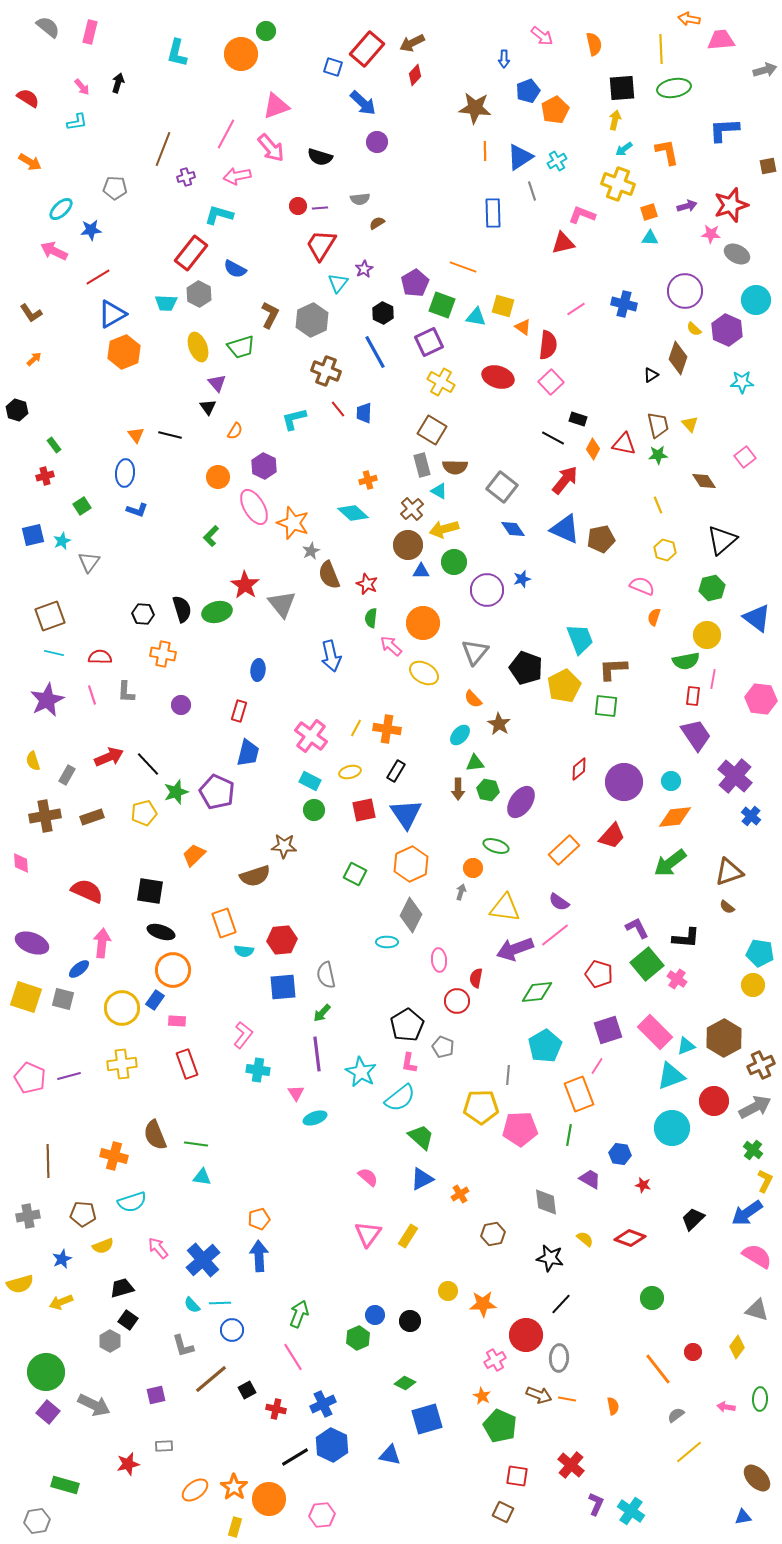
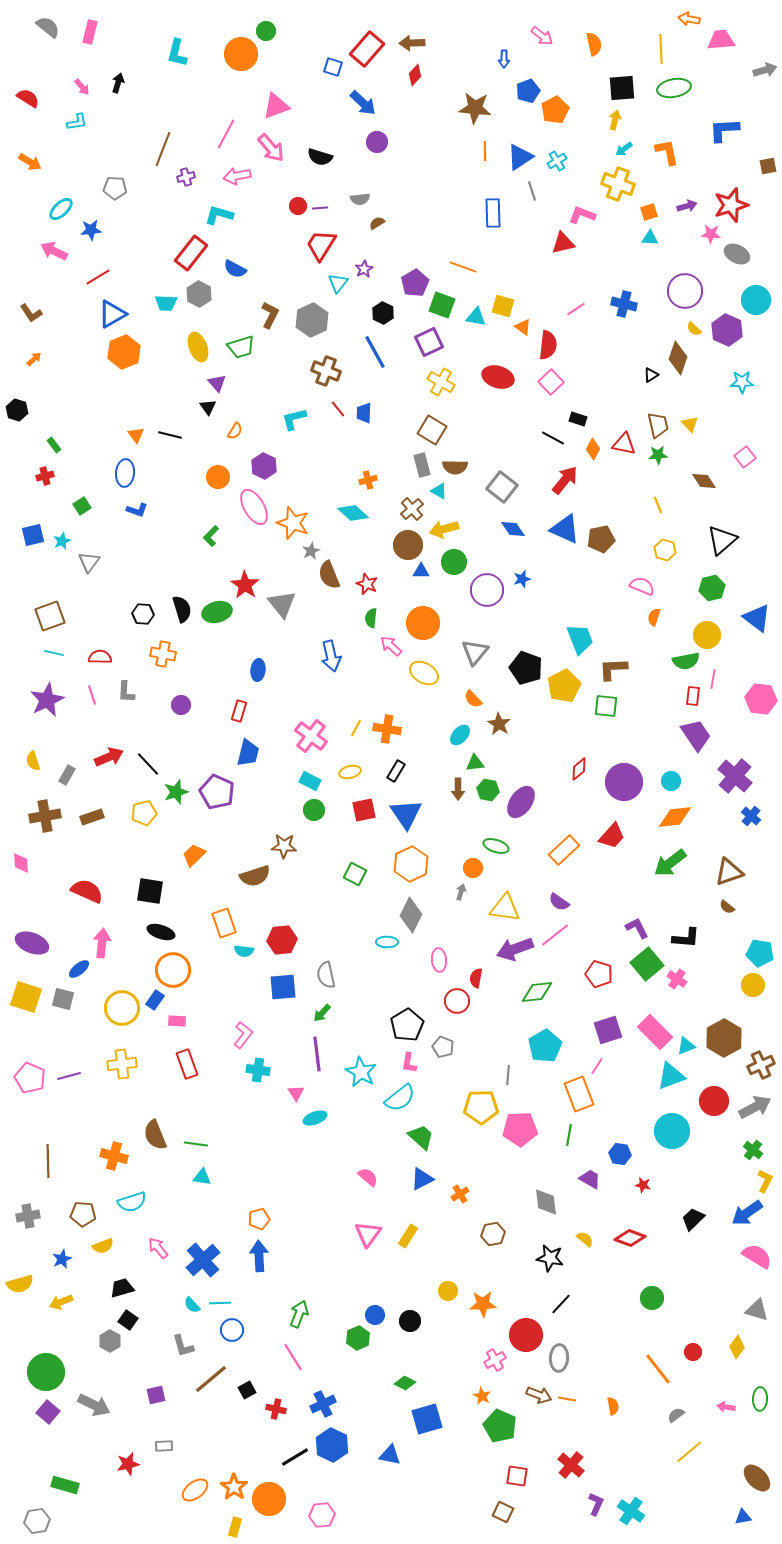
brown arrow at (412, 43): rotated 25 degrees clockwise
cyan circle at (672, 1128): moved 3 px down
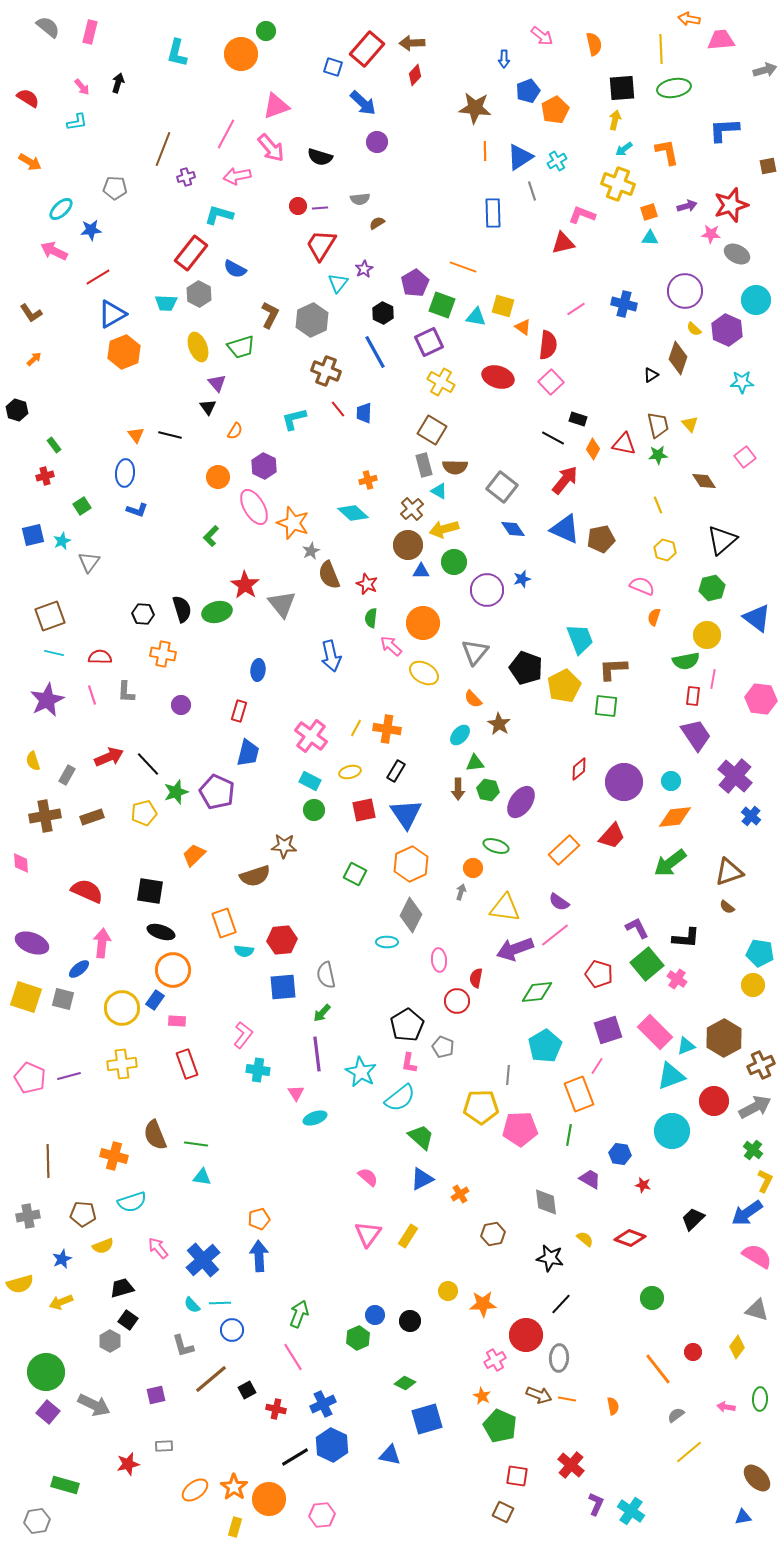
gray rectangle at (422, 465): moved 2 px right
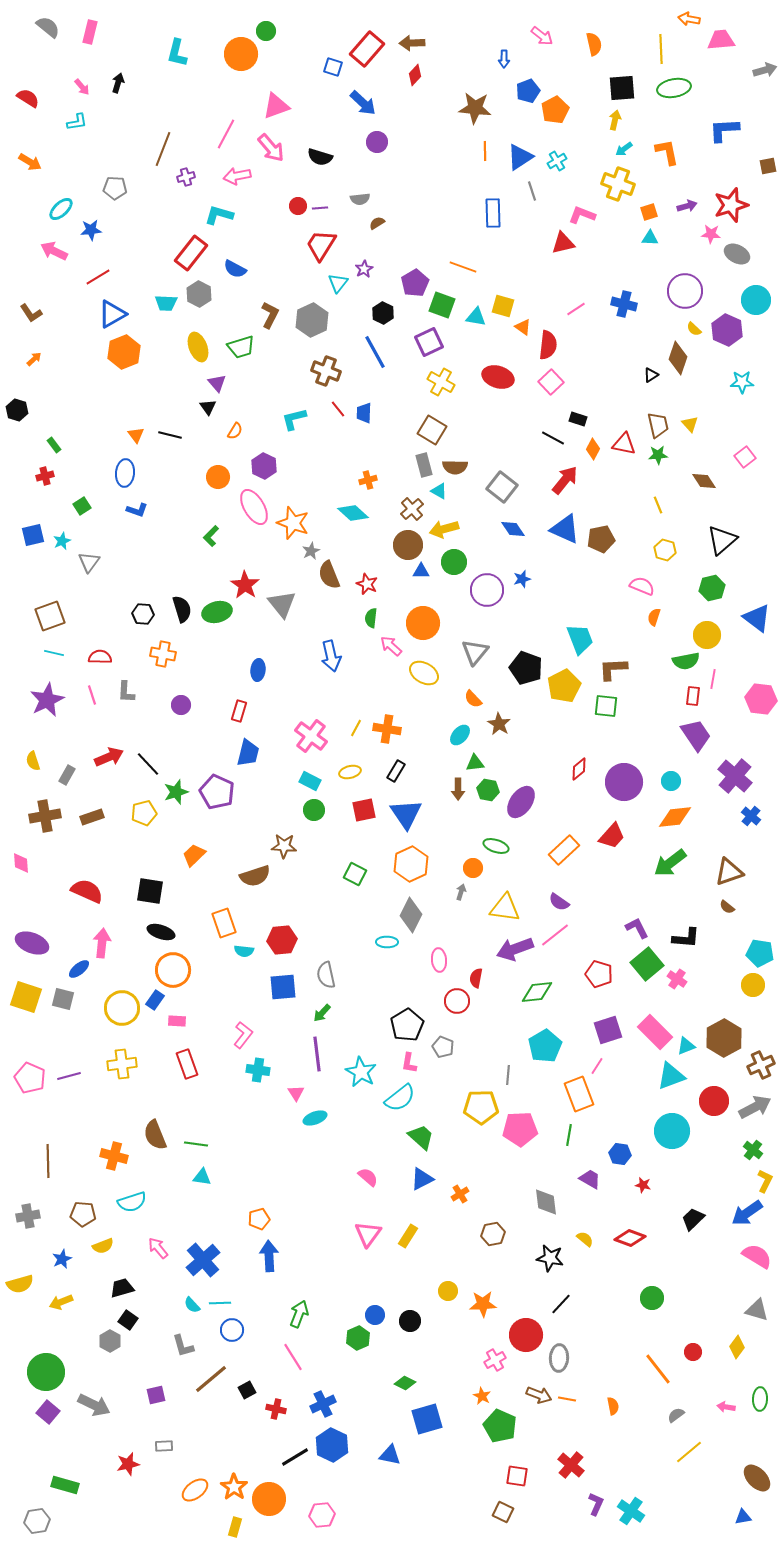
blue arrow at (259, 1256): moved 10 px right
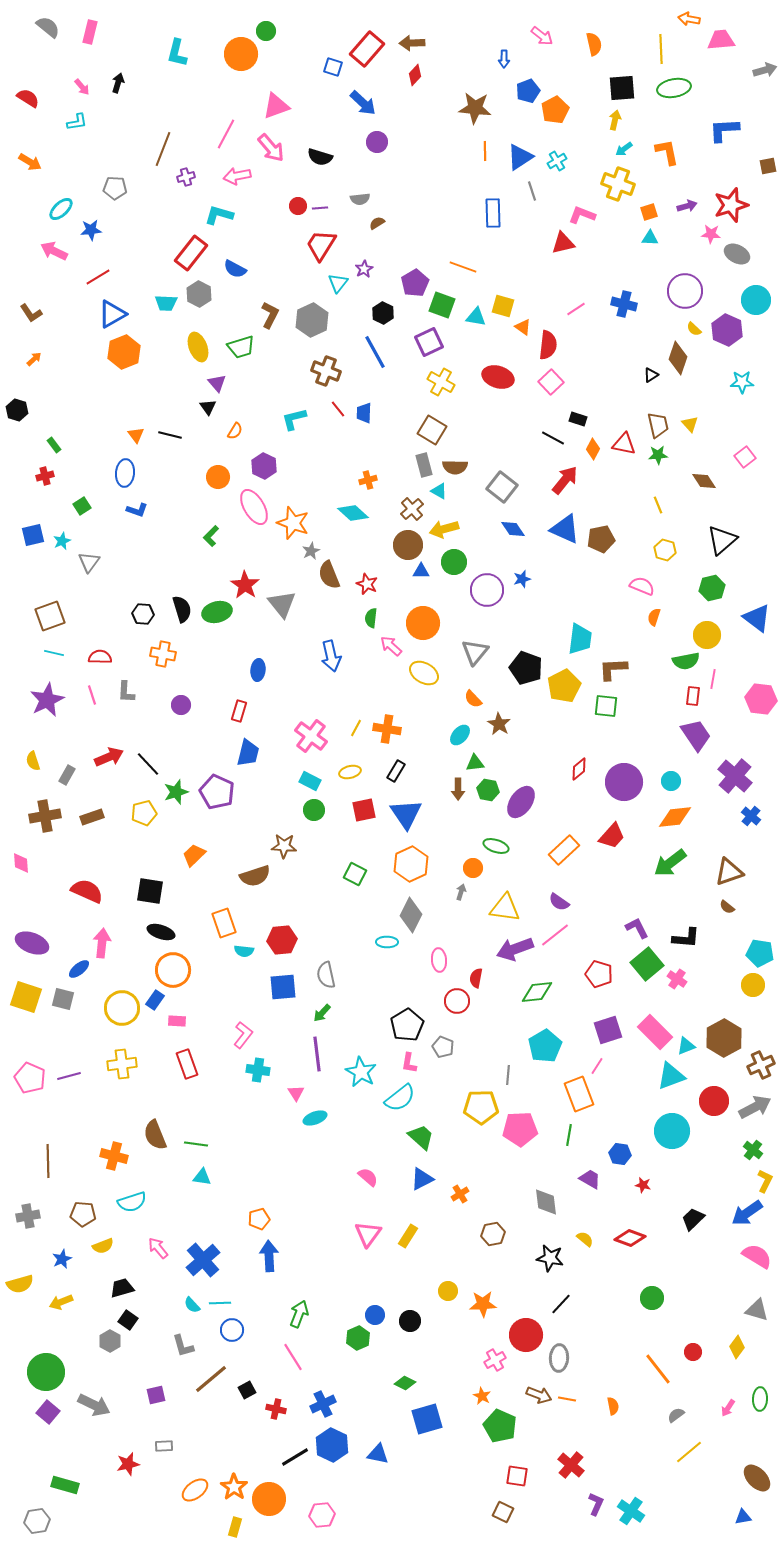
cyan trapezoid at (580, 639): rotated 28 degrees clockwise
pink arrow at (726, 1407): moved 2 px right, 1 px down; rotated 66 degrees counterclockwise
blue triangle at (390, 1455): moved 12 px left, 1 px up
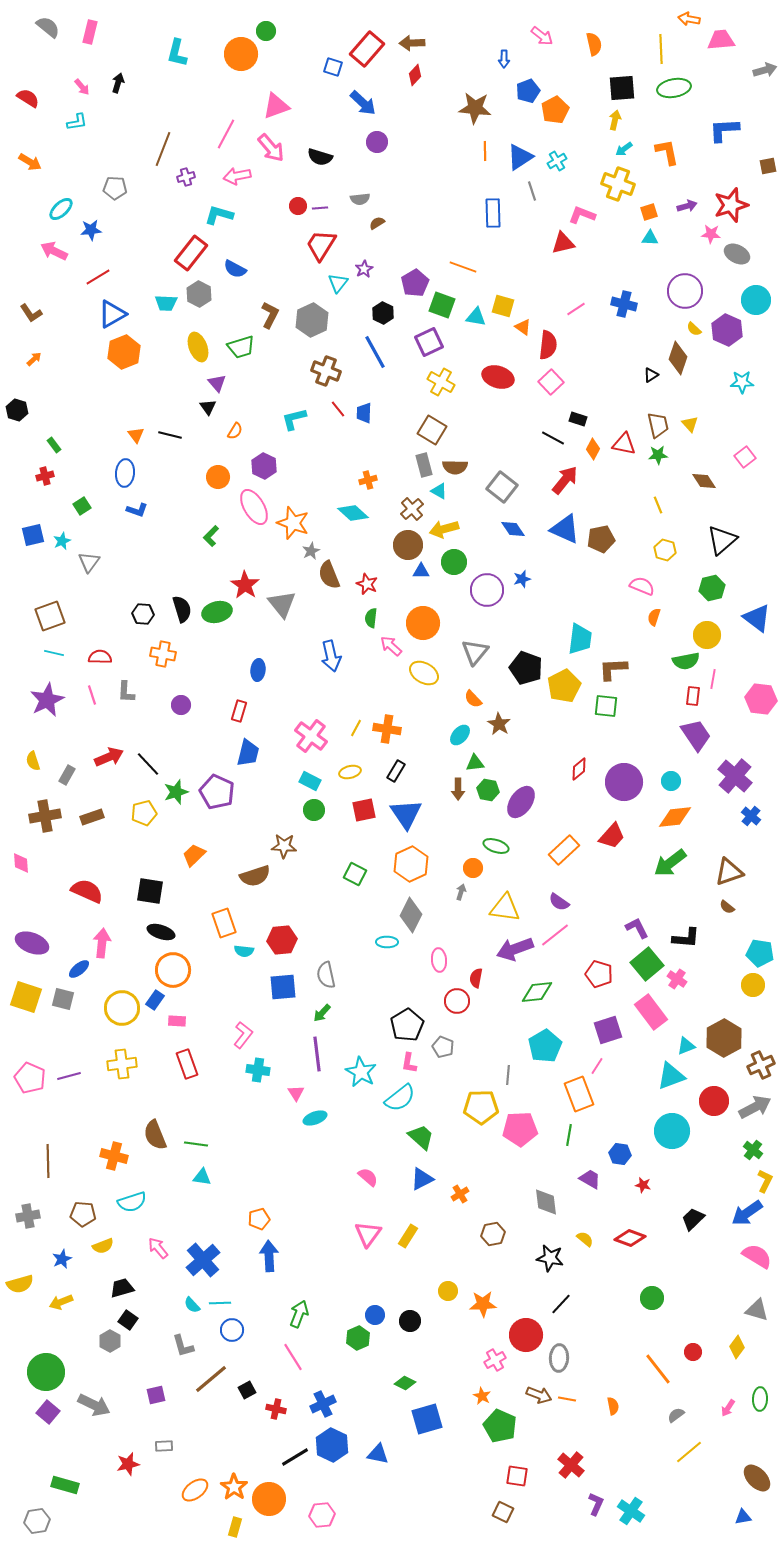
pink rectangle at (655, 1032): moved 4 px left, 20 px up; rotated 8 degrees clockwise
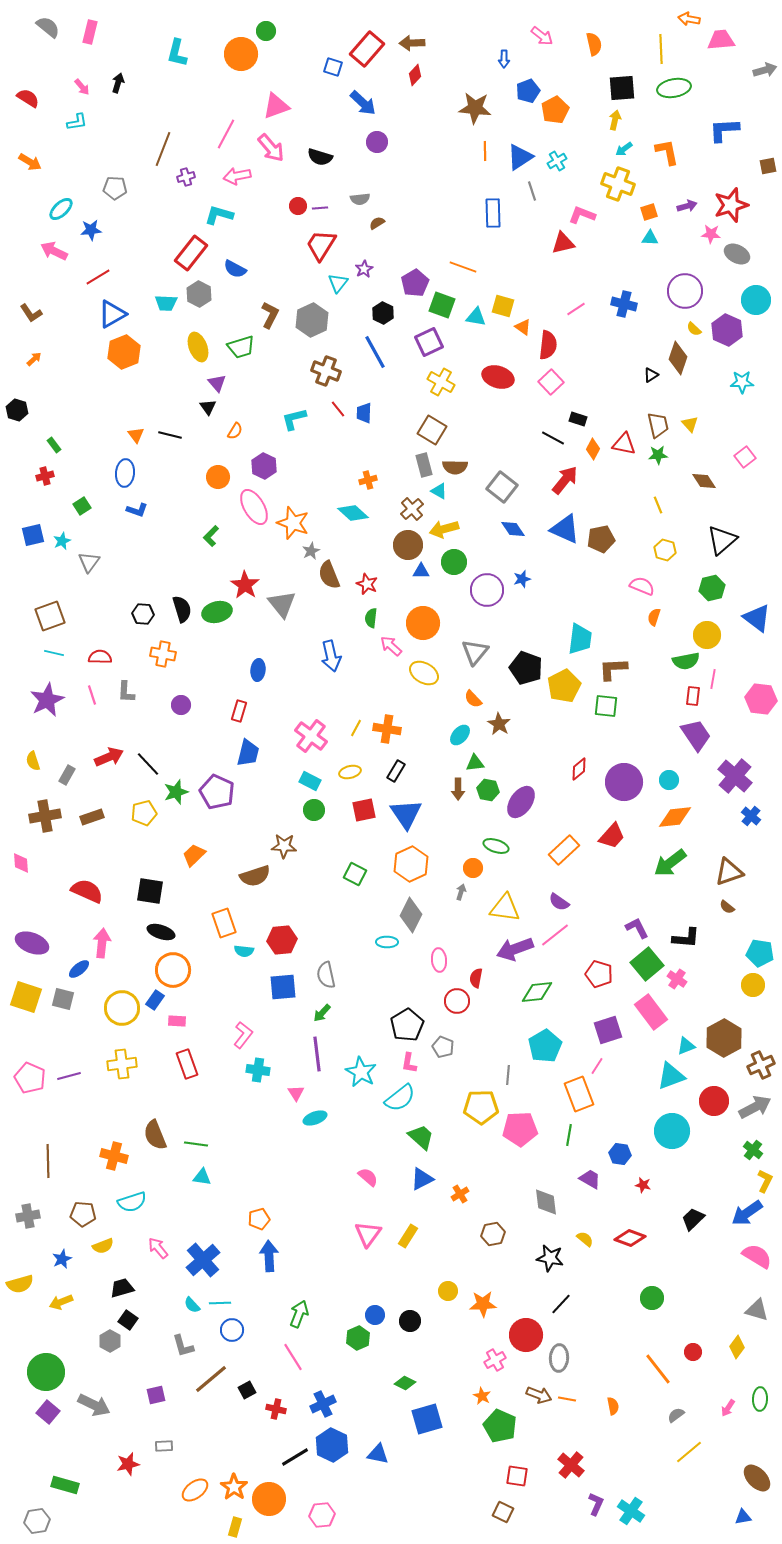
cyan circle at (671, 781): moved 2 px left, 1 px up
